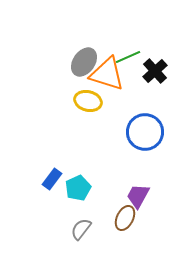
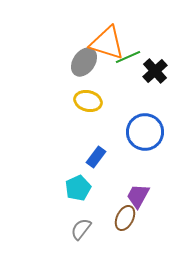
orange triangle: moved 31 px up
blue rectangle: moved 44 px right, 22 px up
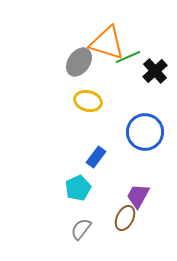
gray ellipse: moved 5 px left
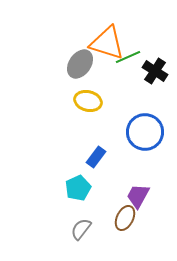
gray ellipse: moved 1 px right, 2 px down
black cross: rotated 15 degrees counterclockwise
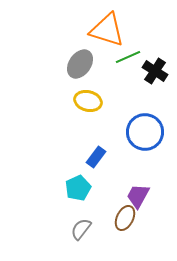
orange triangle: moved 13 px up
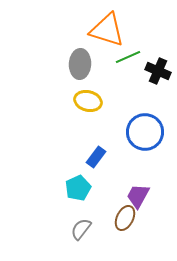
gray ellipse: rotated 32 degrees counterclockwise
black cross: moved 3 px right; rotated 10 degrees counterclockwise
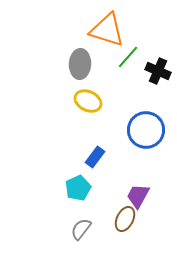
green line: rotated 25 degrees counterclockwise
yellow ellipse: rotated 12 degrees clockwise
blue circle: moved 1 px right, 2 px up
blue rectangle: moved 1 px left
brown ellipse: moved 1 px down
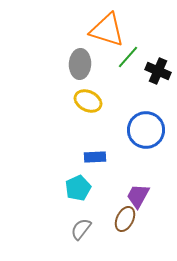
blue rectangle: rotated 50 degrees clockwise
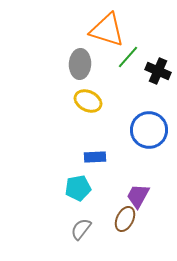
blue circle: moved 3 px right
cyan pentagon: rotated 15 degrees clockwise
